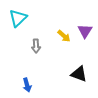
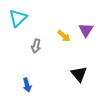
purple triangle: moved 1 px right, 1 px up
gray arrow: rotated 16 degrees clockwise
black triangle: rotated 30 degrees clockwise
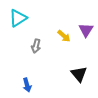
cyan triangle: rotated 12 degrees clockwise
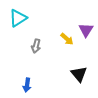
yellow arrow: moved 3 px right, 3 px down
blue arrow: rotated 24 degrees clockwise
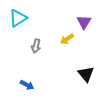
purple triangle: moved 2 px left, 8 px up
yellow arrow: rotated 104 degrees clockwise
black triangle: moved 7 px right
blue arrow: rotated 72 degrees counterclockwise
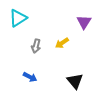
yellow arrow: moved 5 px left, 4 px down
black triangle: moved 11 px left, 7 px down
blue arrow: moved 3 px right, 8 px up
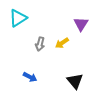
purple triangle: moved 3 px left, 2 px down
gray arrow: moved 4 px right, 2 px up
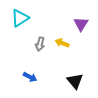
cyan triangle: moved 2 px right
yellow arrow: rotated 56 degrees clockwise
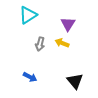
cyan triangle: moved 8 px right, 3 px up
purple triangle: moved 13 px left
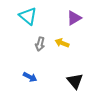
cyan triangle: moved 1 px down; rotated 48 degrees counterclockwise
purple triangle: moved 6 px right, 6 px up; rotated 28 degrees clockwise
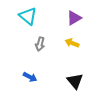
yellow arrow: moved 10 px right
